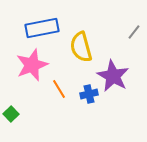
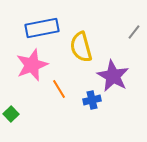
blue cross: moved 3 px right, 6 px down
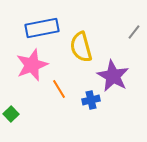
blue cross: moved 1 px left
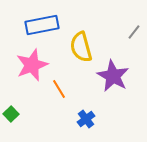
blue rectangle: moved 3 px up
blue cross: moved 5 px left, 19 px down; rotated 24 degrees counterclockwise
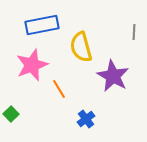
gray line: rotated 35 degrees counterclockwise
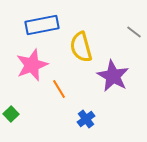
gray line: rotated 56 degrees counterclockwise
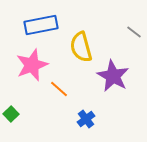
blue rectangle: moved 1 px left
orange line: rotated 18 degrees counterclockwise
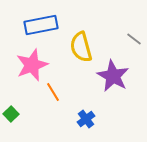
gray line: moved 7 px down
orange line: moved 6 px left, 3 px down; rotated 18 degrees clockwise
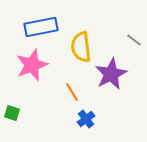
blue rectangle: moved 2 px down
gray line: moved 1 px down
yellow semicircle: rotated 8 degrees clockwise
purple star: moved 2 px left, 2 px up; rotated 16 degrees clockwise
orange line: moved 19 px right
green square: moved 1 px right, 1 px up; rotated 28 degrees counterclockwise
